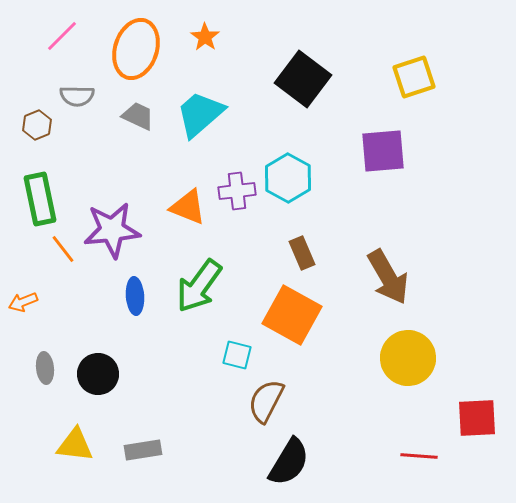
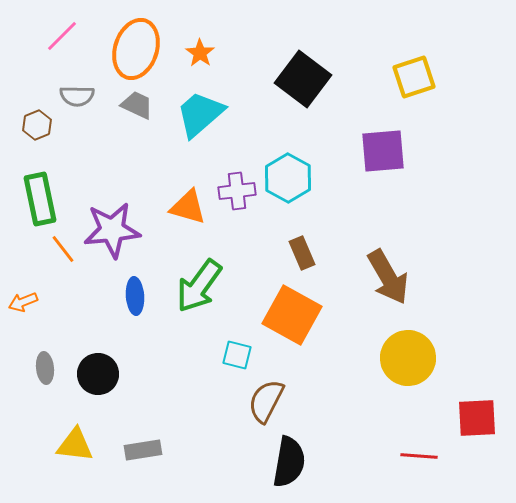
orange star: moved 5 px left, 16 px down
gray trapezoid: moved 1 px left, 11 px up
orange triangle: rotated 6 degrees counterclockwise
black semicircle: rotated 21 degrees counterclockwise
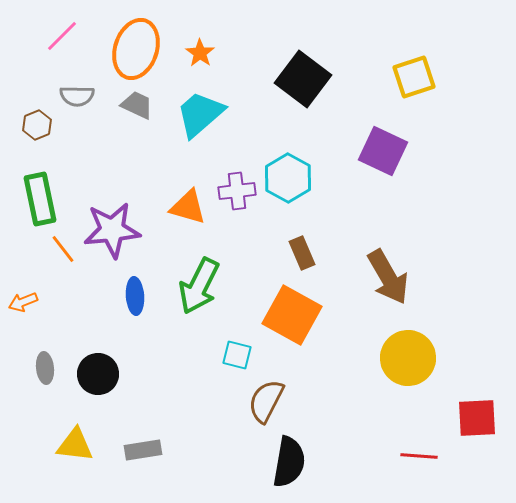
purple square: rotated 30 degrees clockwise
green arrow: rotated 10 degrees counterclockwise
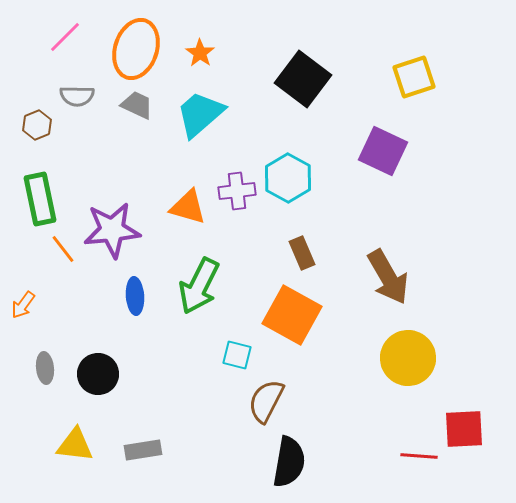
pink line: moved 3 px right, 1 px down
orange arrow: moved 3 px down; rotated 32 degrees counterclockwise
red square: moved 13 px left, 11 px down
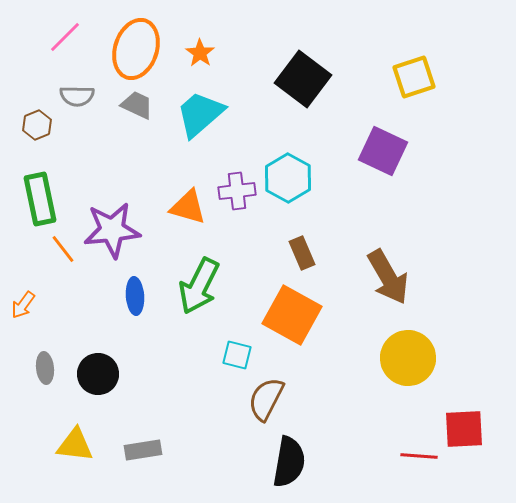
brown semicircle: moved 2 px up
